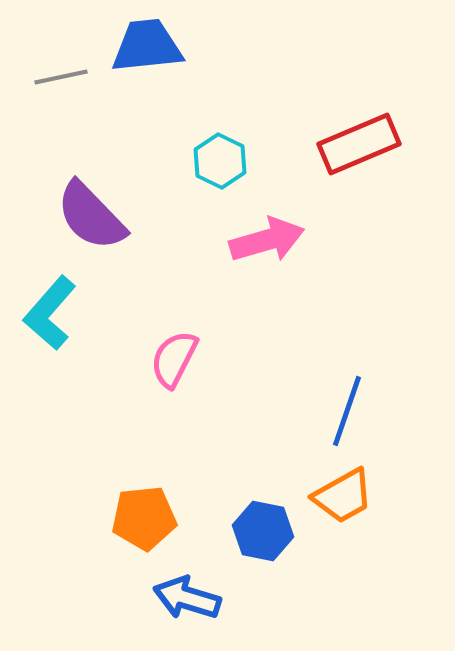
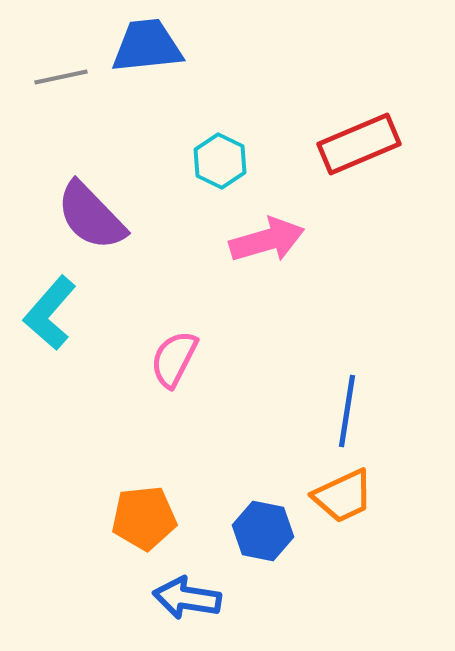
blue line: rotated 10 degrees counterclockwise
orange trapezoid: rotated 4 degrees clockwise
blue arrow: rotated 8 degrees counterclockwise
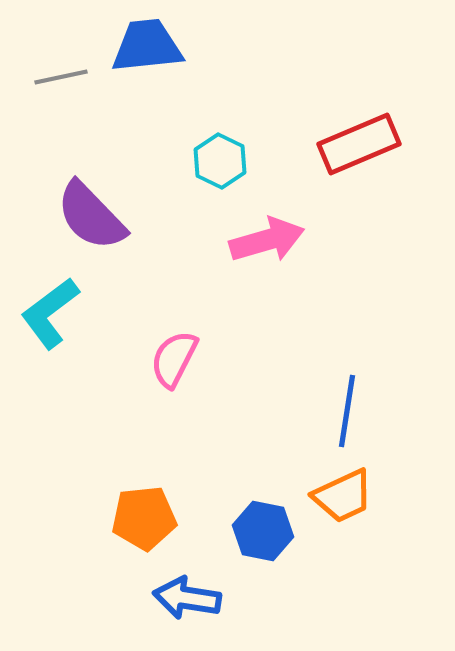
cyan L-shape: rotated 12 degrees clockwise
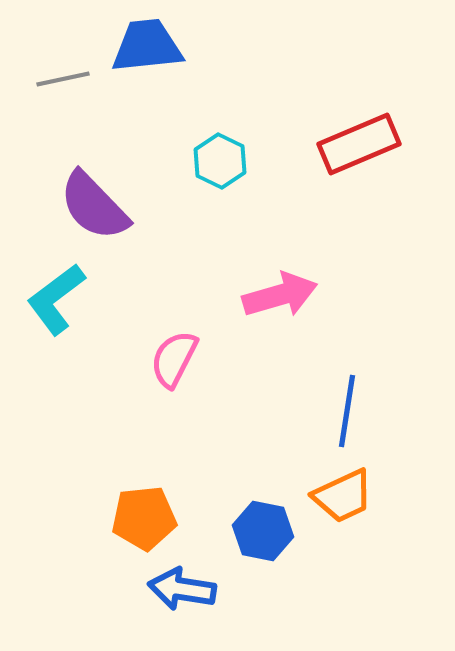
gray line: moved 2 px right, 2 px down
purple semicircle: moved 3 px right, 10 px up
pink arrow: moved 13 px right, 55 px down
cyan L-shape: moved 6 px right, 14 px up
blue arrow: moved 5 px left, 9 px up
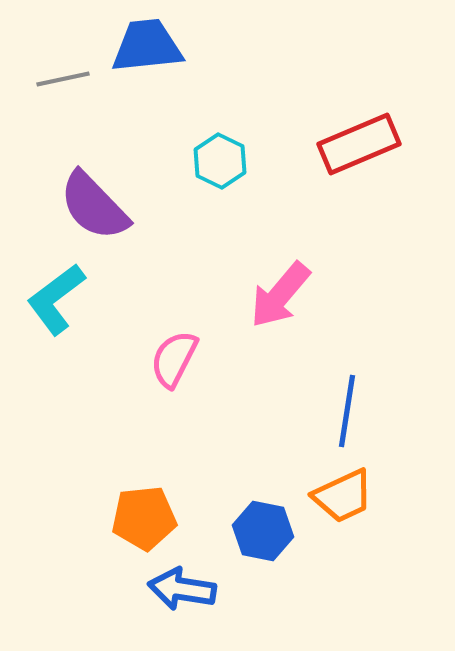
pink arrow: rotated 146 degrees clockwise
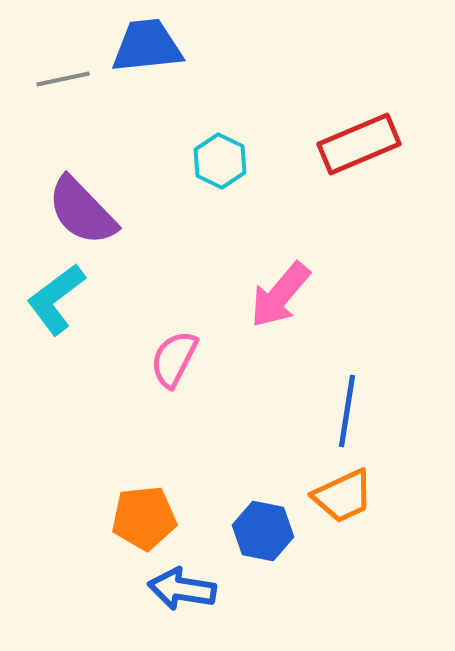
purple semicircle: moved 12 px left, 5 px down
